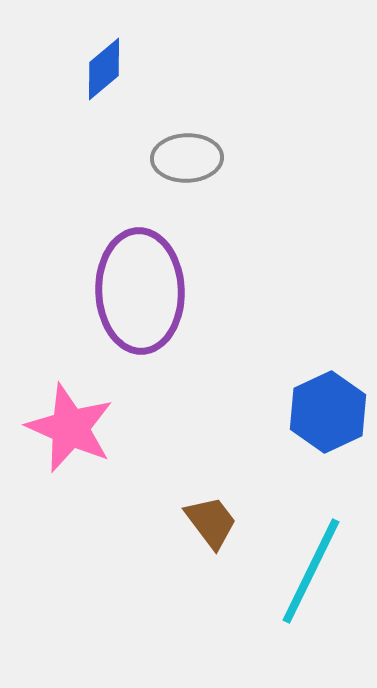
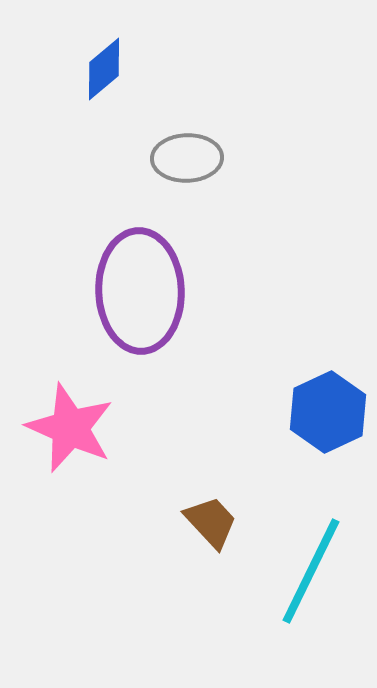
brown trapezoid: rotated 6 degrees counterclockwise
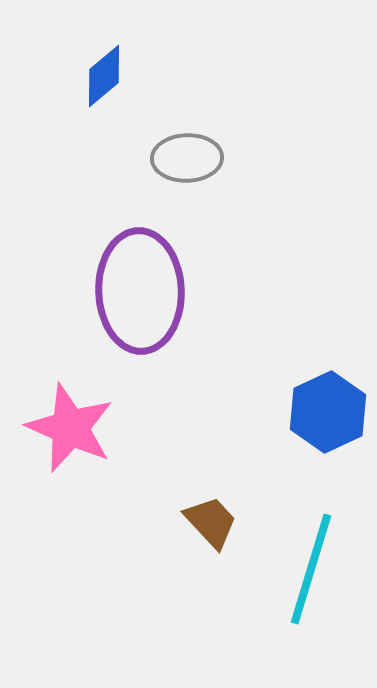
blue diamond: moved 7 px down
cyan line: moved 2 px up; rotated 9 degrees counterclockwise
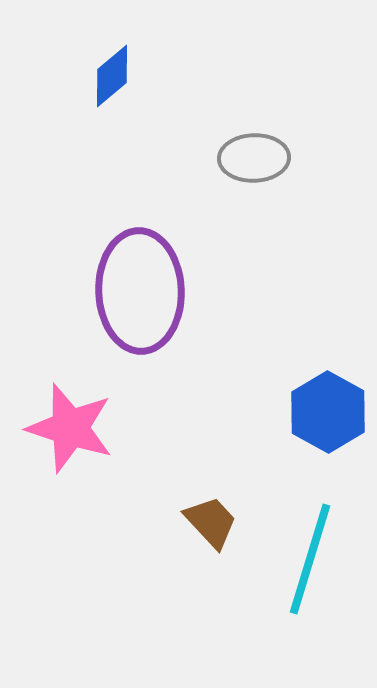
blue diamond: moved 8 px right
gray ellipse: moved 67 px right
blue hexagon: rotated 6 degrees counterclockwise
pink star: rotated 6 degrees counterclockwise
cyan line: moved 1 px left, 10 px up
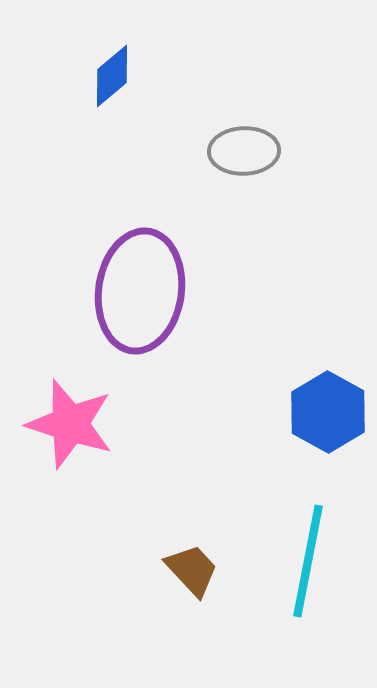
gray ellipse: moved 10 px left, 7 px up
purple ellipse: rotated 10 degrees clockwise
pink star: moved 4 px up
brown trapezoid: moved 19 px left, 48 px down
cyan line: moved 2 px left, 2 px down; rotated 6 degrees counterclockwise
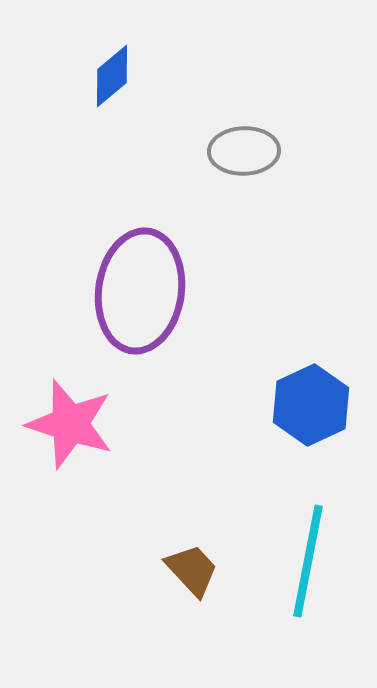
blue hexagon: moved 17 px left, 7 px up; rotated 6 degrees clockwise
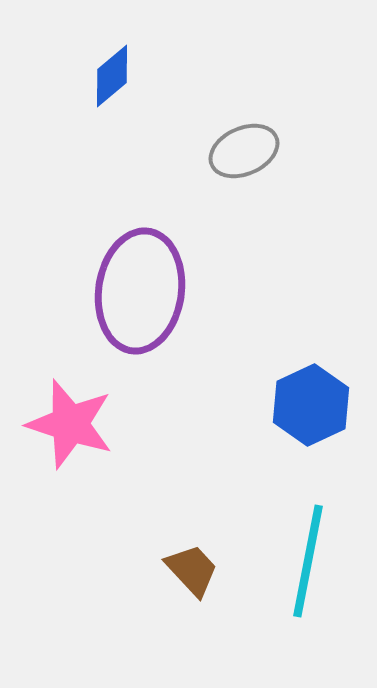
gray ellipse: rotated 22 degrees counterclockwise
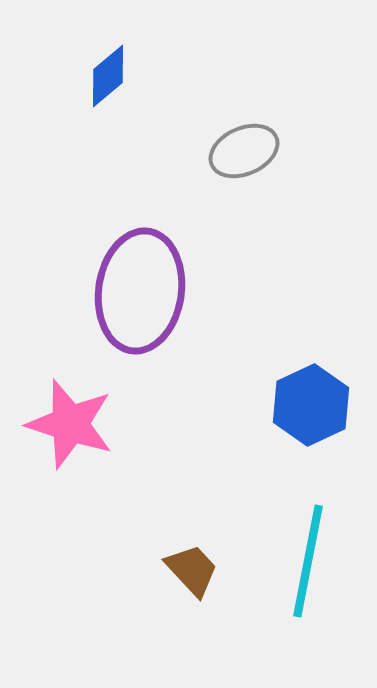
blue diamond: moved 4 px left
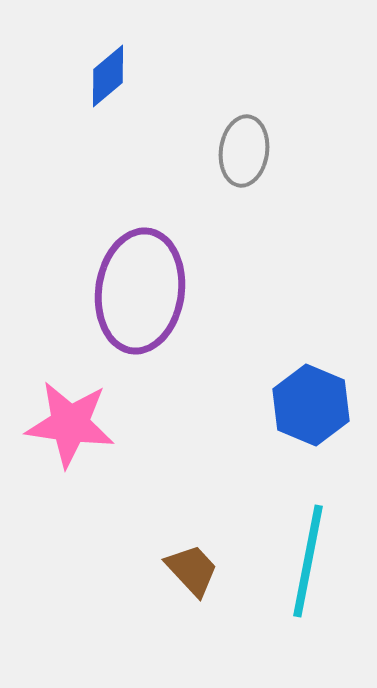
gray ellipse: rotated 58 degrees counterclockwise
blue hexagon: rotated 12 degrees counterclockwise
pink star: rotated 10 degrees counterclockwise
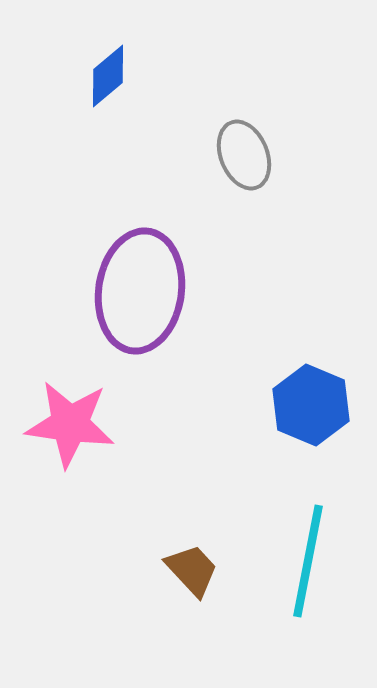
gray ellipse: moved 4 px down; rotated 30 degrees counterclockwise
